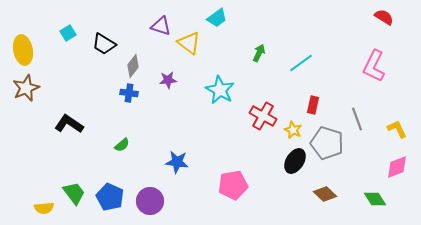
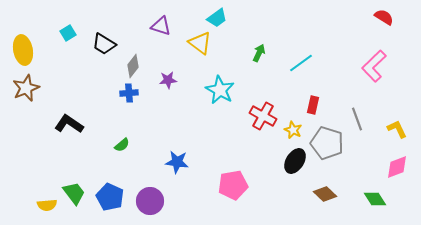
yellow triangle: moved 11 px right
pink L-shape: rotated 20 degrees clockwise
blue cross: rotated 12 degrees counterclockwise
yellow semicircle: moved 3 px right, 3 px up
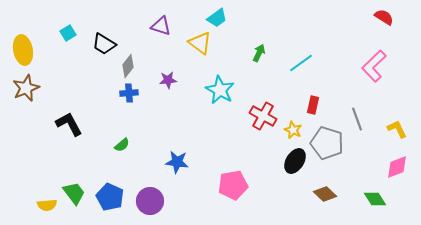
gray diamond: moved 5 px left
black L-shape: rotated 28 degrees clockwise
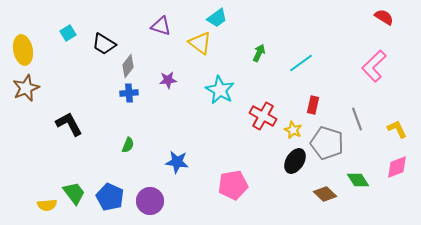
green semicircle: moved 6 px right; rotated 28 degrees counterclockwise
green diamond: moved 17 px left, 19 px up
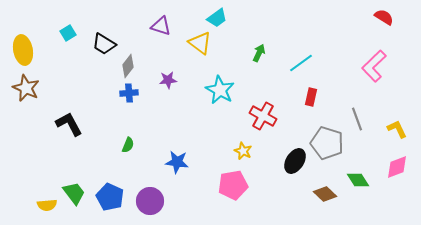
brown star: rotated 24 degrees counterclockwise
red rectangle: moved 2 px left, 8 px up
yellow star: moved 50 px left, 21 px down
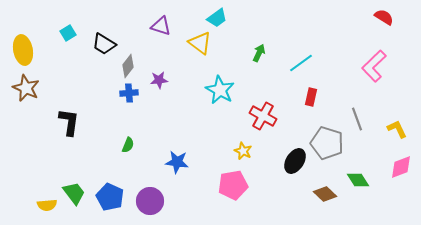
purple star: moved 9 px left
black L-shape: moved 2 px up; rotated 36 degrees clockwise
pink diamond: moved 4 px right
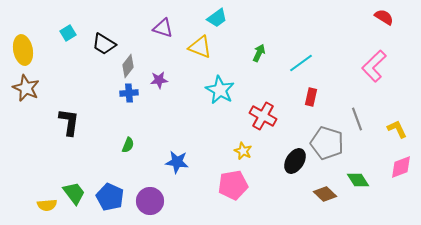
purple triangle: moved 2 px right, 2 px down
yellow triangle: moved 4 px down; rotated 15 degrees counterclockwise
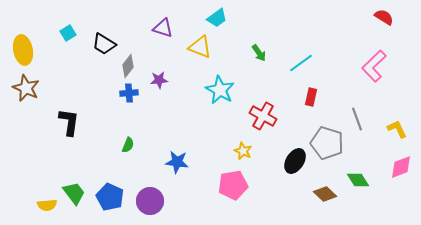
green arrow: rotated 120 degrees clockwise
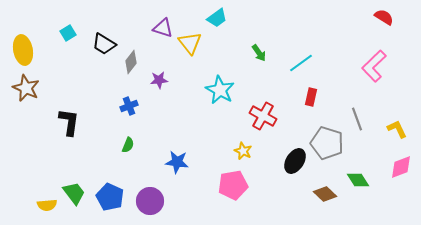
yellow triangle: moved 10 px left, 4 px up; rotated 30 degrees clockwise
gray diamond: moved 3 px right, 4 px up
blue cross: moved 13 px down; rotated 18 degrees counterclockwise
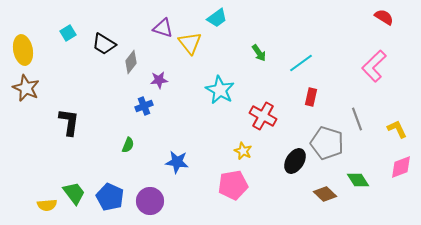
blue cross: moved 15 px right
